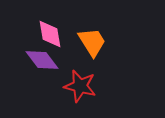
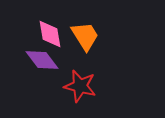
orange trapezoid: moved 7 px left, 6 px up
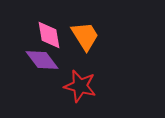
pink diamond: moved 1 px left, 1 px down
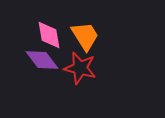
red star: moved 18 px up
